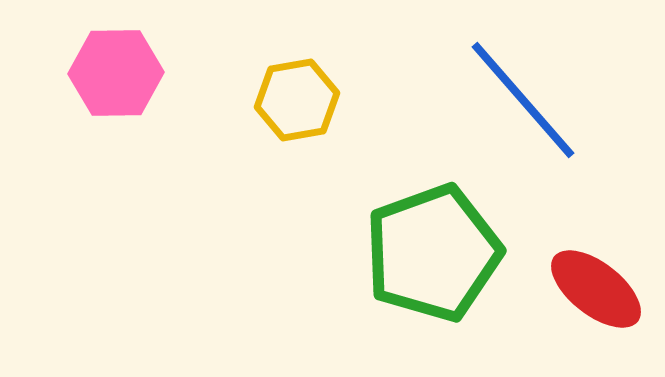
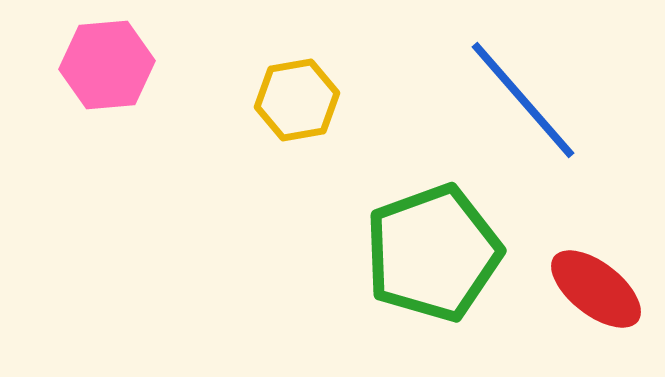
pink hexagon: moved 9 px left, 8 px up; rotated 4 degrees counterclockwise
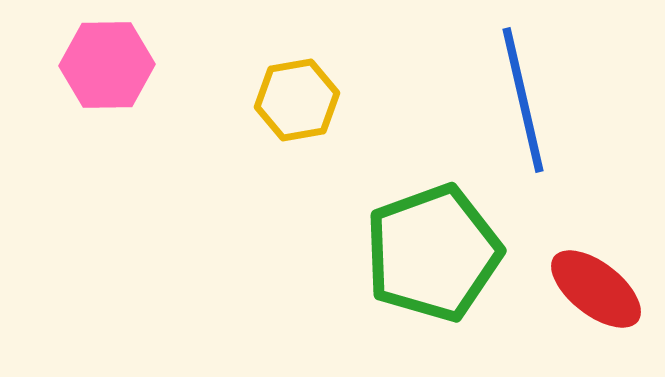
pink hexagon: rotated 4 degrees clockwise
blue line: rotated 28 degrees clockwise
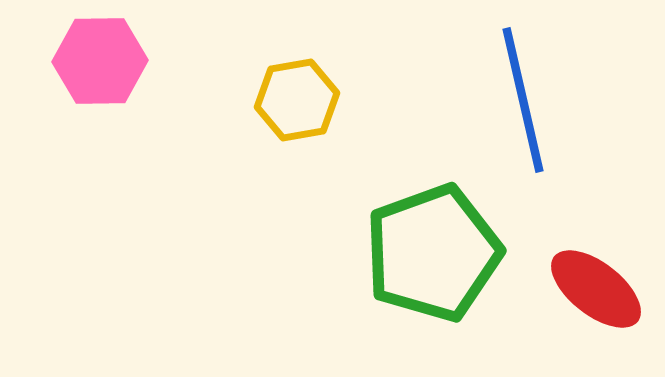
pink hexagon: moved 7 px left, 4 px up
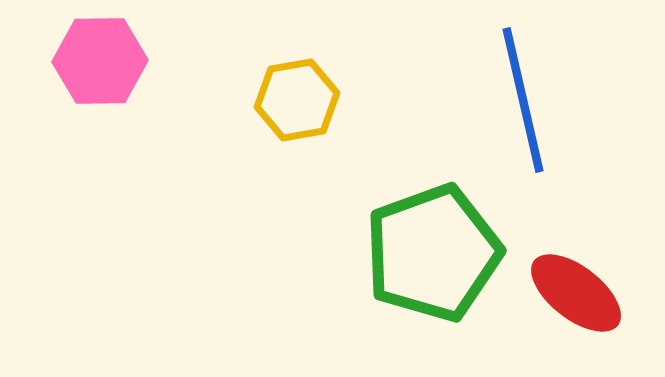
red ellipse: moved 20 px left, 4 px down
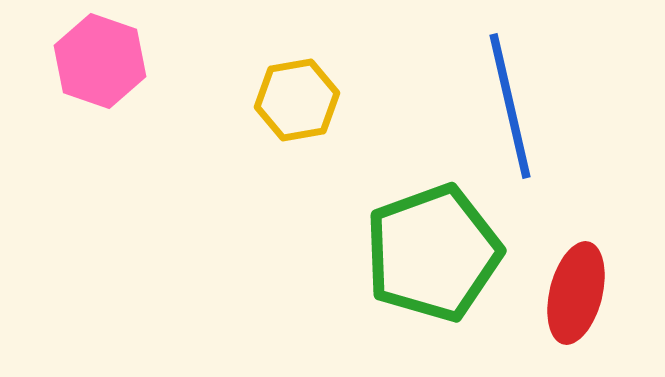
pink hexagon: rotated 20 degrees clockwise
blue line: moved 13 px left, 6 px down
red ellipse: rotated 66 degrees clockwise
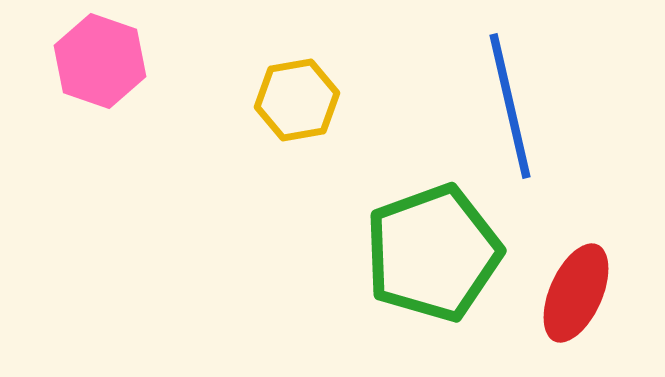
red ellipse: rotated 10 degrees clockwise
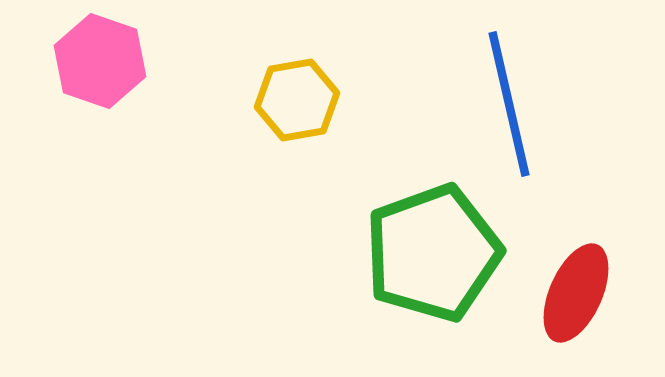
blue line: moved 1 px left, 2 px up
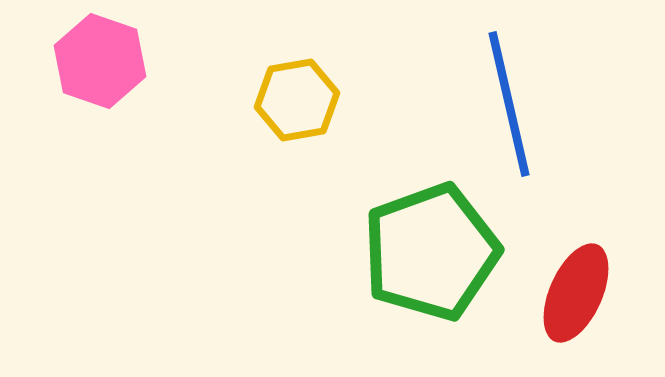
green pentagon: moved 2 px left, 1 px up
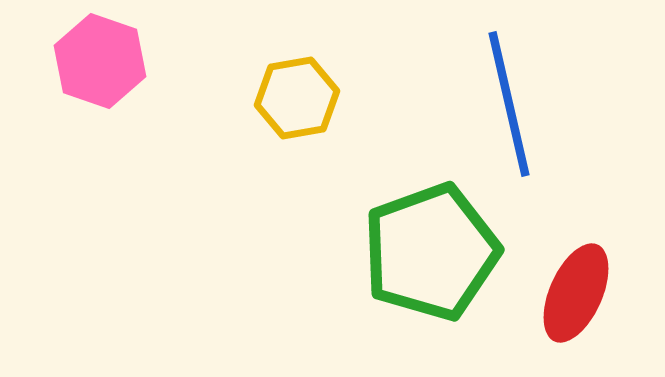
yellow hexagon: moved 2 px up
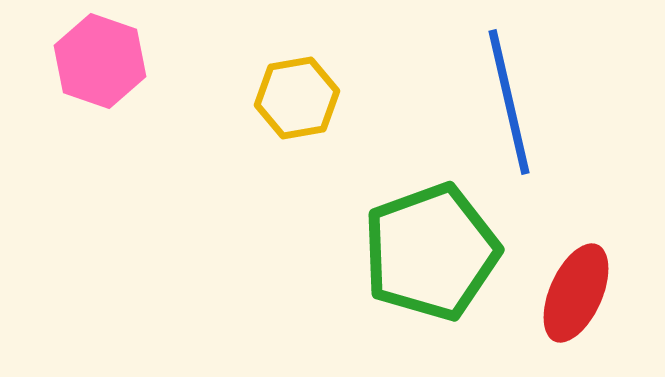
blue line: moved 2 px up
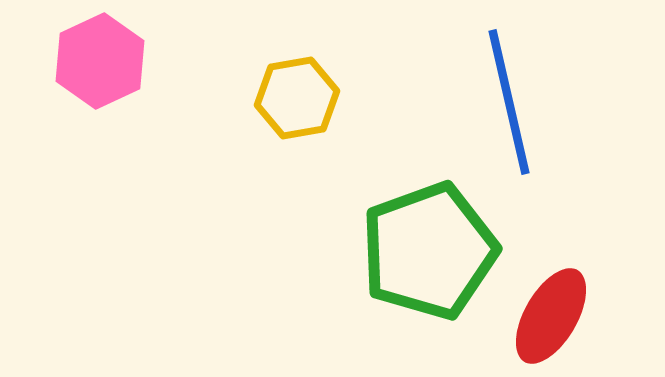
pink hexagon: rotated 16 degrees clockwise
green pentagon: moved 2 px left, 1 px up
red ellipse: moved 25 px left, 23 px down; rotated 6 degrees clockwise
